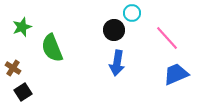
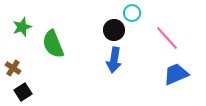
green semicircle: moved 1 px right, 4 px up
blue arrow: moved 3 px left, 3 px up
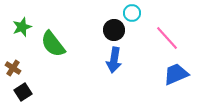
green semicircle: rotated 16 degrees counterclockwise
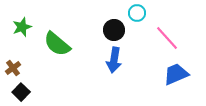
cyan circle: moved 5 px right
green semicircle: moved 4 px right; rotated 12 degrees counterclockwise
brown cross: rotated 21 degrees clockwise
black square: moved 2 px left; rotated 12 degrees counterclockwise
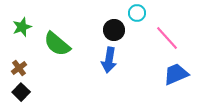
blue arrow: moved 5 px left
brown cross: moved 6 px right
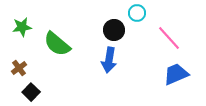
green star: rotated 12 degrees clockwise
pink line: moved 2 px right
black square: moved 10 px right
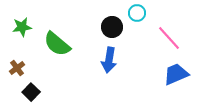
black circle: moved 2 px left, 3 px up
brown cross: moved 2 px left
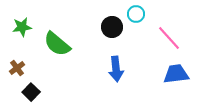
cyan circle: moved 1 px left, 1 px down
blue arrow: moved 7 px right, 9 px down; rotated 15 degrees counterclockwise
blue trapezoid: rotated 16 degrees clockwise
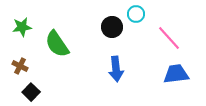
green semicircle: rotated 16 degrees clockwise
brown cross: moved 3 px right, 2 px up; rotated 28 degrees counterclockwise
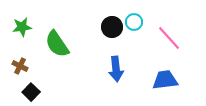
cyan circle: moved 2 px left, 8 px down
blue trapezoid: moved 11 px left, 6 px down
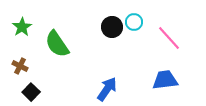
green star: rotated 24 degrees counterclockwise
blue arrow: moved 9 px left, 20 px down; rotated 140 degrees counterclockwise
